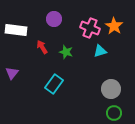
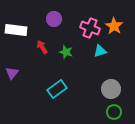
cyan rectangle: moved 3 px right, 5 px down; rotated 18 degrees clockwise
green circle: moved 1 px up
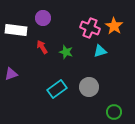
purple circle: moved 11 px left, 1 px up
purple triangle: moved 1 px left, 1 px down; rotated 32 degrees clockwise
gray circle: moved 22 px left, 2 px up
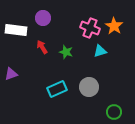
cyan rectangle: rotated 12 degrees clockwise
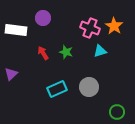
red arrow: moved 1 px right, 6 px down
purple triangle: rotated 24 degrees counterclockwise
green circle: moved 3 px right
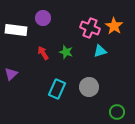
cyan rectangle: rotated 42 degrees counterclockwise
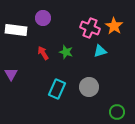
purple triangle: rotated 16 degrees counterclockwise
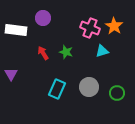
cyan triangle: moved 2 px right
green circle: moved 19 px up
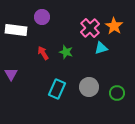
purple circle: moved 1 px left, 1 px up
pink cross: rotated 24 degrees clockwise
cyan triangle: moved 1 px left, 3 px up
